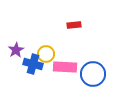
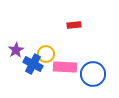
blue cross: rotated 12 degrees clockwise
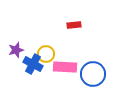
purple star: rotated 14 degrees clockwise
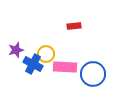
red rectangle: moved 1 px down
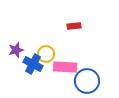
blue circle: moved 6 px left, 7 px down
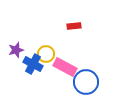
pink rectangle: rotated 25 degrees clockwise
blue circle: moved 1 px left, 1 px down
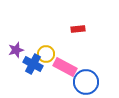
red rectangle: moved 4 px right, 3 px down
